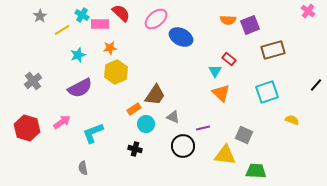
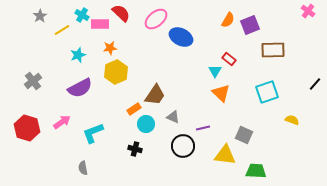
orange semicircle: rotated 63 degrees counterclockwise
brown rectangle: rotated 15 degrees clockwise
black line: moved 1 px left, 1 px up
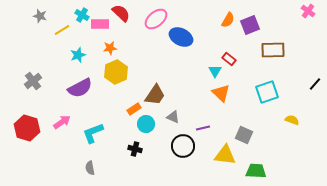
gray star: rotated 24 degrees counterclockwise
gray semicircle: moved 7 px right
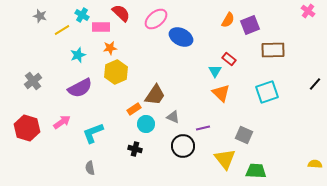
pink rectangle: moved 1 px right, 3 px down
yellow semicircle: moved 23 px right, 44 px down; rotated 16 degrees counterclockwise
yellow triangle: moved 4 px down; rotated 45 degrees clockwise
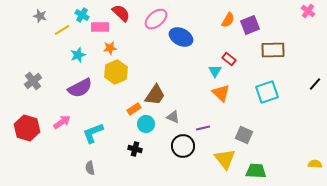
pink rectangle: moved 1 px left
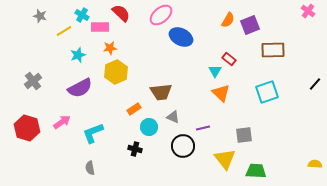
pink ellipse: moved 5 px right, 4 px up
yellow line: moved 2 px right, 1 px down
brown trapezoid: moved 6 px right, 3 px up; rotated 50 degrees clockwise
cyan circle: moved 3 px right, 3 px down
gray square: rotated 30 degrees counterclockwise
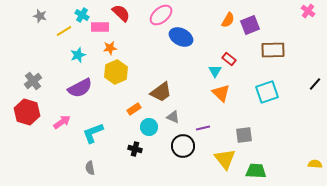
brown trapezoid: rotated 30 degrees counterclockwise
red hexagon: moved 16 px up
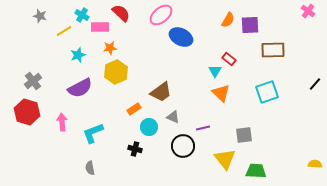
purple square: rotated 18 degrees clockwise
pink arrow: rotated 60 degrees counterclockwise
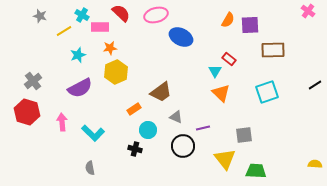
pink ellipse: moved 5 px left; rotated 25 degrees clockwise
black line: moved 1 px down; rotated 16 degrees clockwise
gray triangle: moved 3 px right
cyan circle: moved 1 px left, 3 px down
cyan L-shape: rotated 115 degrees counterclockwise
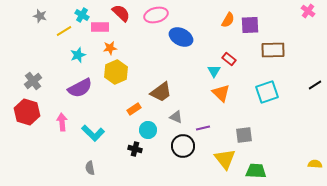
cyan triangle: moved 1 px left
